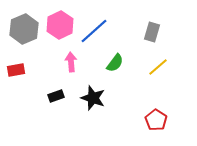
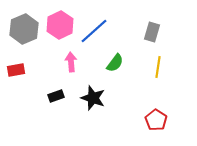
yellow line: rotated 40 degrees counterclockwise
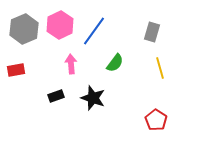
blue line: rotated 12 degrees counterclockwise
pink arrow: moved 2 px down
yellow line: moved 2 px right, 1 px down; rotated 25 degrees counterclockwise
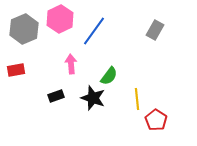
pink hexagon: moved 6 px up
gray rectangle: moved 3 px right, 2 px up; rotated 12 degrees clockwise
green semicircle: moved 6 px left, 13 px down
yellow line: moved 23 px left, 31 px down; rotated 10 degrees clockwise
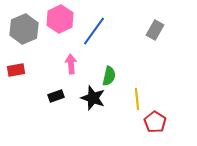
green semicircle: rotated 24 degrees counterclockwise
red pentagon: moved 1 px left, 2 px down
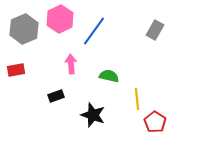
green semicircle: rotated 90 degrees counterclockwise
black star: moved 17 px down
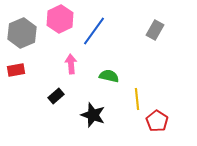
gray hexagon: moved 2 px left, 4 px down
black rectangle: rotated 21 degrees counterclockwise
red pentagon: moved 2 px right, 1 px up
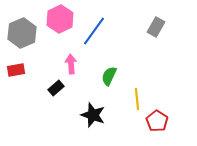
gray rectangle: moved 1 px right, 3 px up
green semicircle: rotated 78 degrees counterclockwise
black rectangle: moved 8 px up
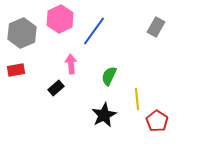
black star: moved 11 px right; rotated 25 degrees clockwise
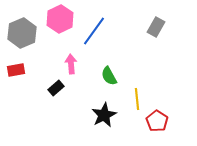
green semicircle: rotated 54 degrees counterclockwise
